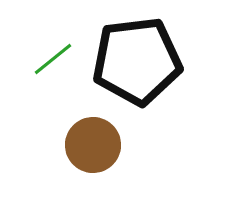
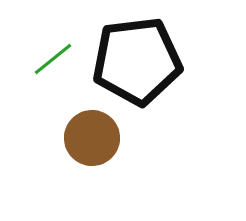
brown circle: moved 1 px left, 7 px up
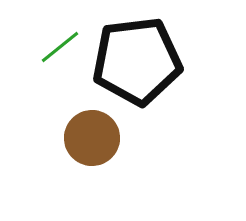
green line: moved 7 px right, 12 px up
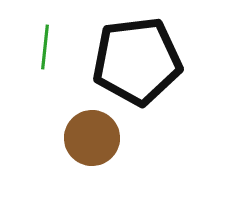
green line: moved 15 px left; rotated 45 degrees counterclockwise
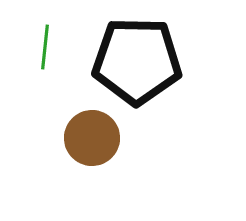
black pentagon: rotated 8 degrees clockwise
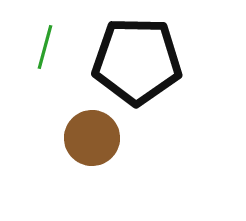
green line: rotated 9 degrees clockwise
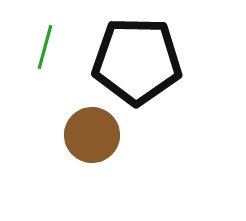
brown circle: moved 3 px up
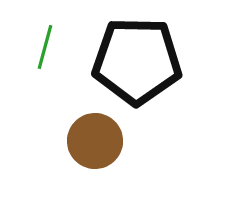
brown circle: moved 3 px right, 6 px down
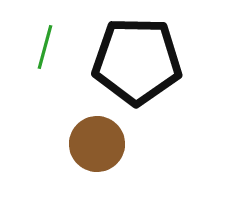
brown circle: moved 2 px right, 3 px down
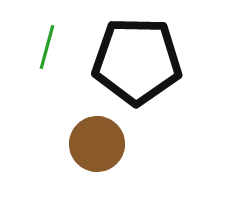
green line: moved 2 px right
